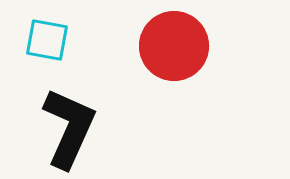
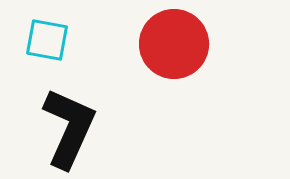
red circle: moved 2 px up
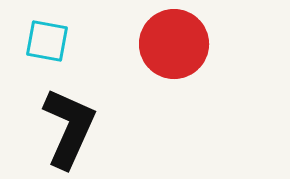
cyan square: moved 1 px down
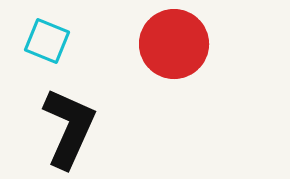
cyan square: rotated 12 degrees clockwise
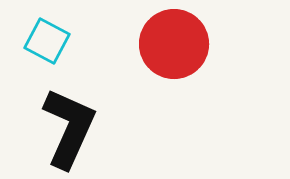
cyan square: rotated 6 degrees clockwise
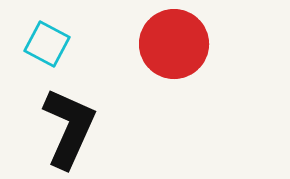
cyan square: moved 3 px down
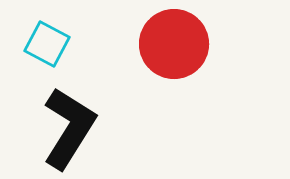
black L-shape: rotated 8 degrees clockwise
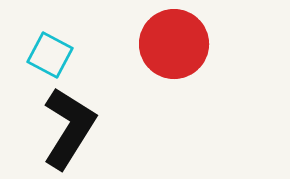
cyan square: moved 3 px right, 11 px down
